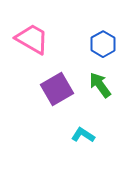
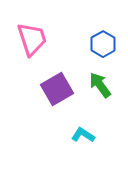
pink trapezoid: rotated 42 degrees clockwise
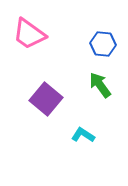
pink trapezoid: moved 3 px left, 5 px up; rotated 144 degrees clockwise
blue hexagon: rotated 25 degrees counterclockwise
purple square: moved 11 px left, 10 px down; rotated 20 degrees counterclockwise
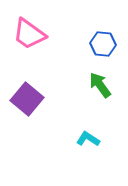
purple square: moved 19 px left
cyan L-shape: moved 5 px right, 4 px down
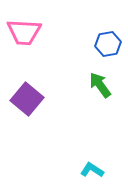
pink trapezoid: moved 5 px left, 2 px up; rotated 33 degrees counterclockwise
blue hexagon: moved 5 px right; rotated 15 degrees counterclockwise
cyan L-shape: moved 4 px right, 31 px down
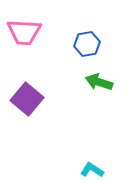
blue hexagon: moved 21 px left
green arrow: moved 1 px left, 3 px up; rotated 36 degrees counterclockwise
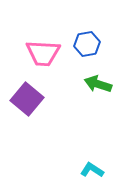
pink trapezoid: moved 19 px right, 21 px down
green arrow: moved 1 px left, 2 px down
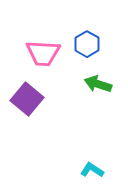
blue hexagon: rotated 20 degrees counterclockwise
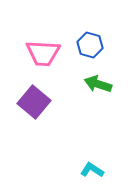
blue hexagon: moved 3 px right, 1 px down; rotated 15 degrees counterclockwise
purple square: moved 7 px right, 3 px down
